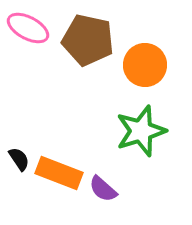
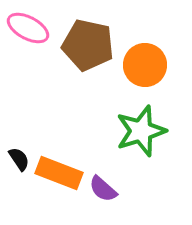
brown pentagon: moved 5 px down
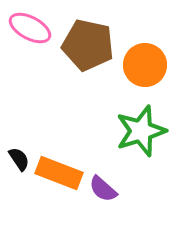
pink ellipse: moved 2 px right
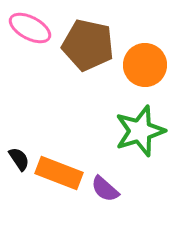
green star: moved 1 px left
purple semicircle: moved 2 px right
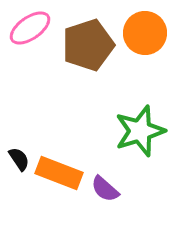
pink ellipse: rotated 63 degrees counterclockwise
brown pentagon: rotated 30 degrees counterclockwise
orange circle: moved 32 px up
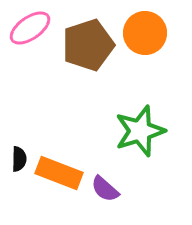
black semicircle: rotated 35 degrees clockwise
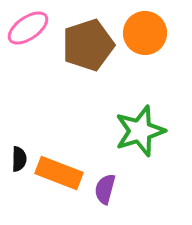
pink ellipse: moved 2 px left
purple semicircle: rotated 64 degrees clockwise
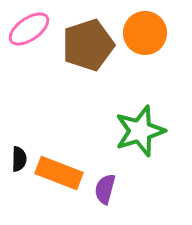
pink ellipse: moved 1 px right, 1 px down
